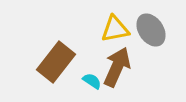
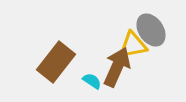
yellow triangle: moved 18 px right, 16 px down
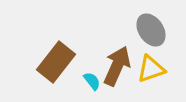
yellow triangle: moved 18 px right, 24 px down; rotated 8 degrees counterclockwise
brown arrow: moved 1 px up
cyan semicircle: rotated 18 degrees clockwise
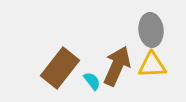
gray ellipse: rotated 28 degrees clockwise
brown rectangle: moved 4 px right, 6 px down
yellow triangle: moved 1 px right, 4 px up; rotated 16 degrees clockwise
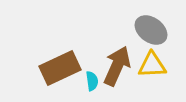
gray ellipse: rotated 48 degrees counterclockwise
brown rectangle: rotated 27 degrees clockwise
cyan semicircle: rotated 30 degrees clockwise
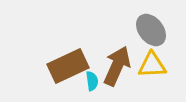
gray ellipse: rotated 16 degrees clockwise
brown rectangle: moved 8 px right, 2 px up
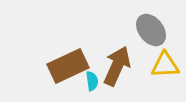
yellow triangle: moved 13 px right
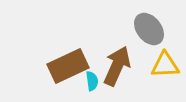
gray ellipse: moved 2 px left, 1 px up
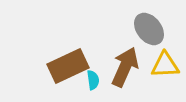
brown arrow: moved 8 px right, 1 px down
cyan semicircle: moved 1 px right, 1 px up
